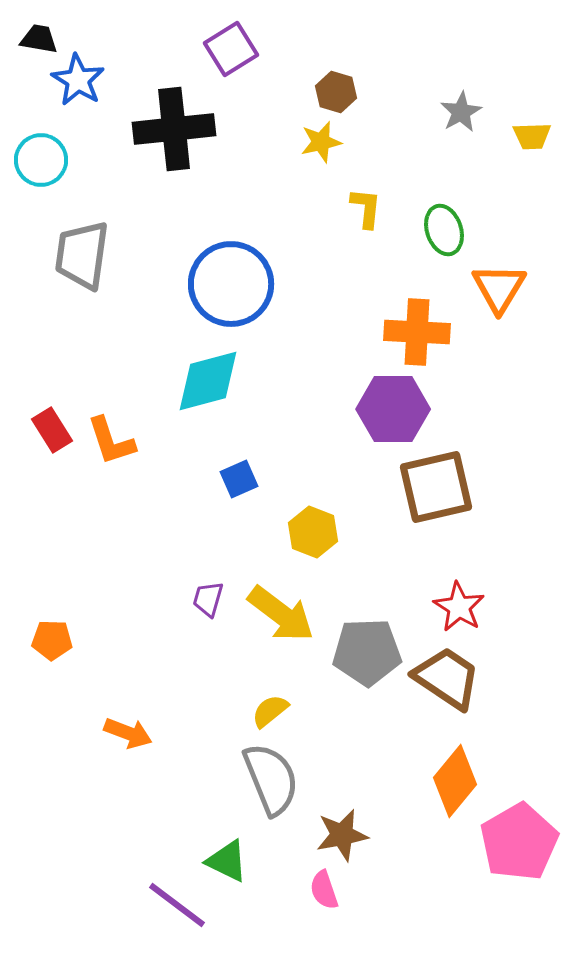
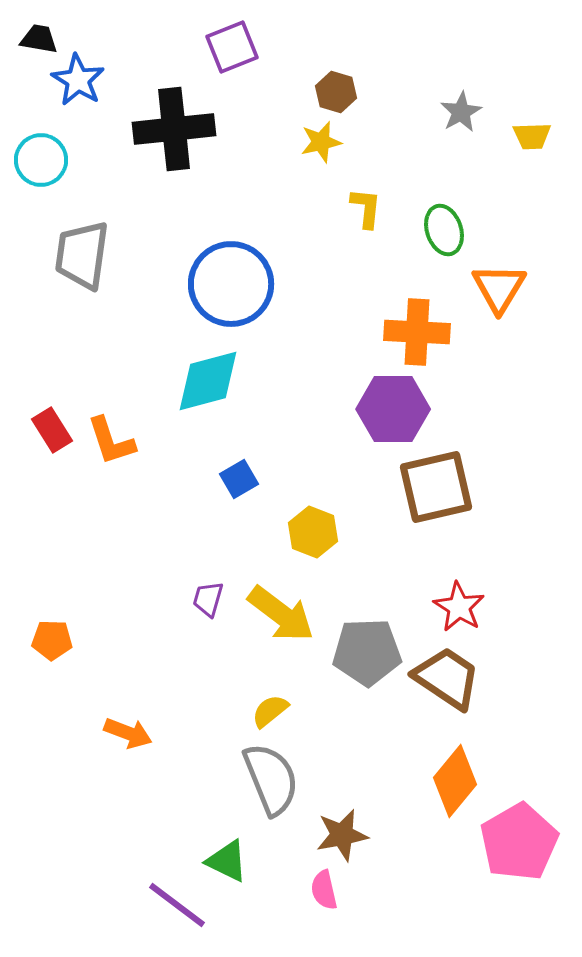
purple square: moved 1 px right, 2 px up; rotated 10 degrees clockwise
blue square: rotated 6 degrees counterclockwise
pink semicircle: rotated 6 degrees clockwise
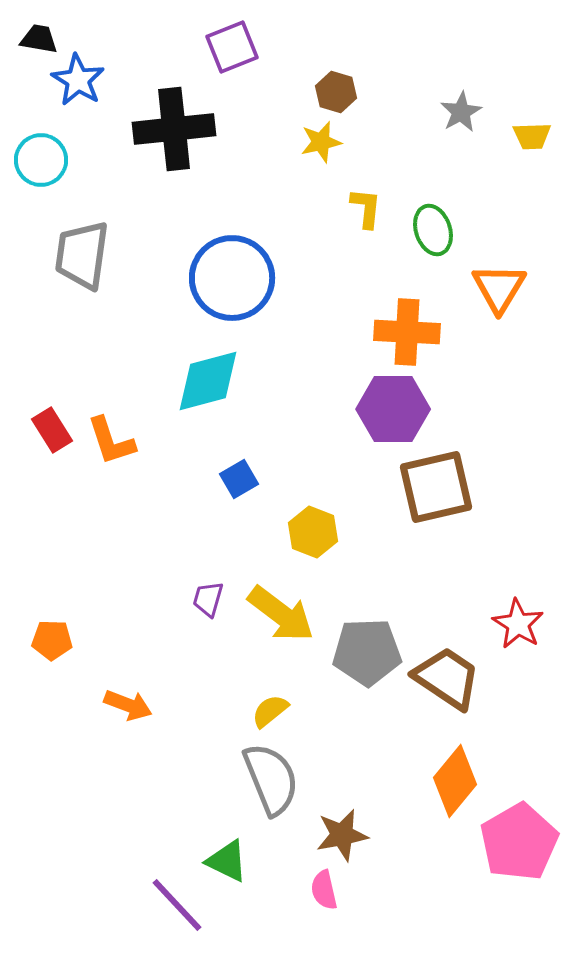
green ellipse: moved 11 px left
blue circle: moved 1 px right, 6 px up
orange cross: moved 10 px left
red star: moved 59 px right, 17 px down
orange arrow: moved 28 px up
purple line: rotated 10 degrees clockwise
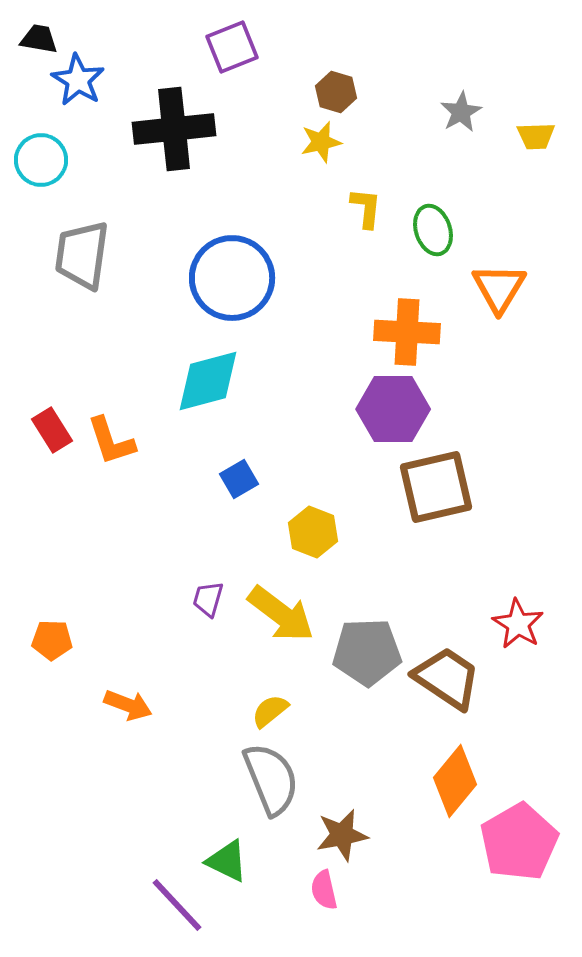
yellow trapezoid: moved 4 px right
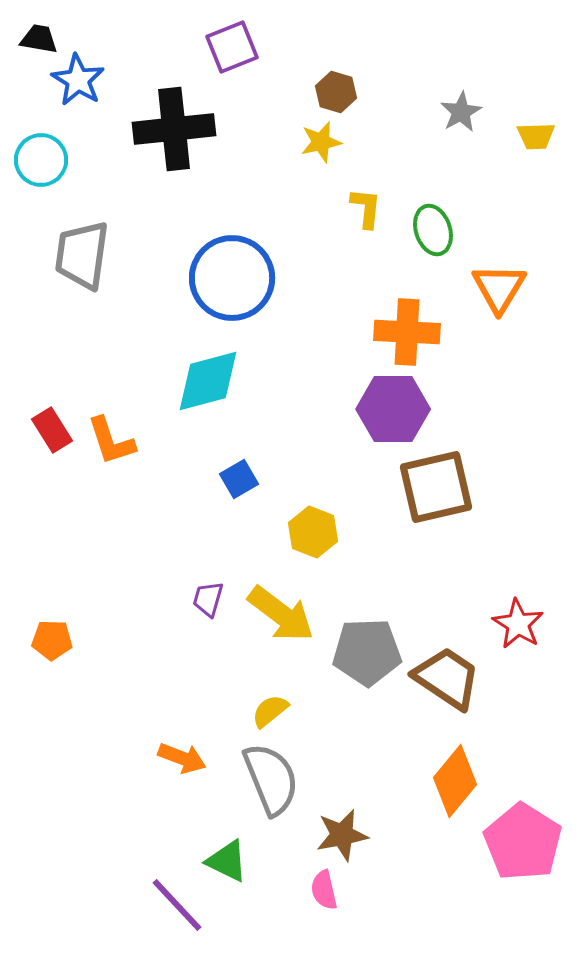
orange arrow: moved 54 px right, 53 px down
pink pentagon: moved 4 px right; rotated 10 degrees counterclockwise
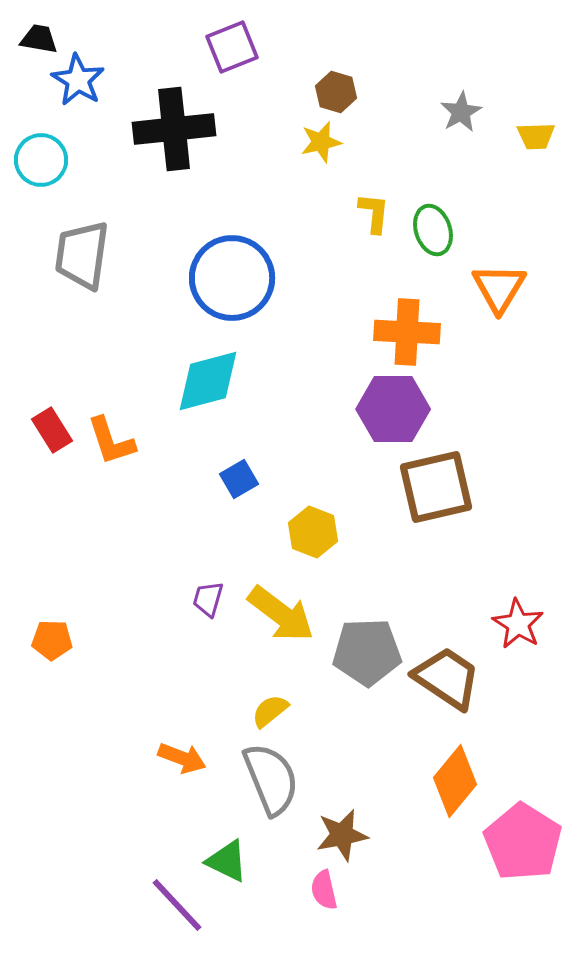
yellow L-shape: moved 8 px right, 5 px down
